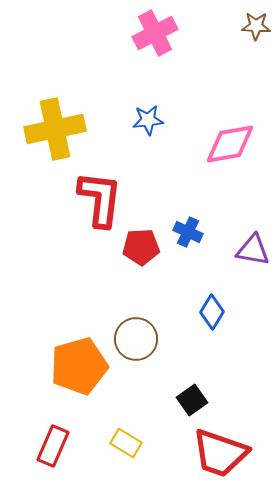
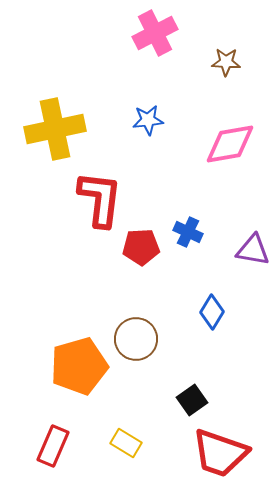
brown star: moved 30 px left, 36 px down
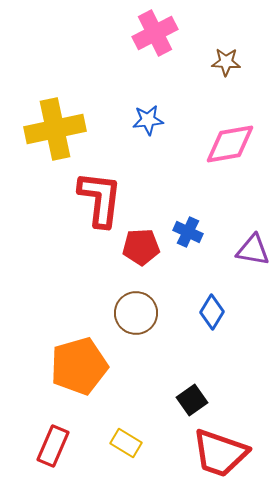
brown circle: moved 26 px up
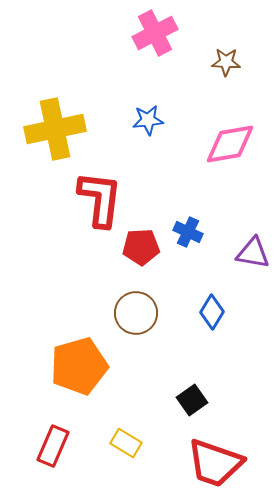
purple triangle: moved 3 px down
red trapezoid: moved 5 px left, 10 px down
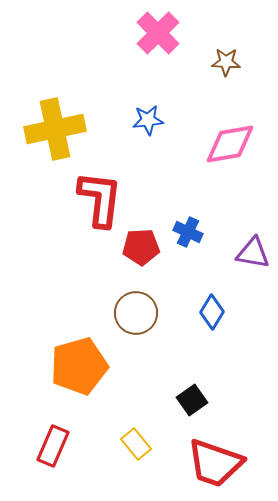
pink cross: moved 3 px right; rotated 18 degrees counterclockwise
yellow rectangle: moved 10 px right, 1 px down; rotated 20 degrees clockwise
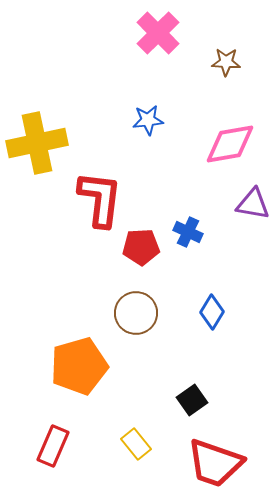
yellow cross: moved 18 px left, 14 px down
purple triangle: moved 49 px up
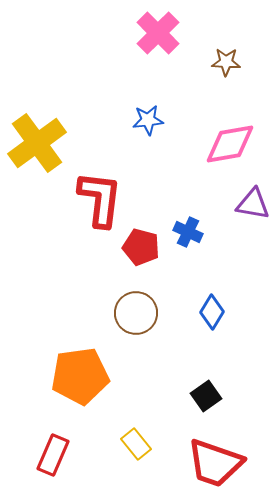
yellow cross: rotated 24 degrees counterclockwise
red pentagon: rotated 18 degrees clockwise
orange pentagon: moved 1 px right, 10 px down; rotated 8 degrees clockwise
black square: moved 14 px right, 4 px up
red rectangle: moved 9 px down
